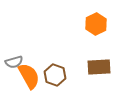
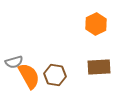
brown hexagon: rotated 10 degrees counterclockwise
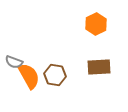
gray semicircle: rotated 36 degrees clockwise
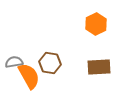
gray semicircle: rotated 150 degrees clockwise
brown hexagon: moved 5 px left, 12 px up
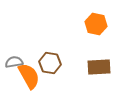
orange hexagon: rotated 20 degrees counterclockwise
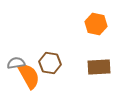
gray semicircle: moved 2 px right, 1 px down
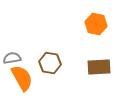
gray semicircle: moved 4 px left, 5 px up
orange semicircle: moved 7 px left, 2 px down
